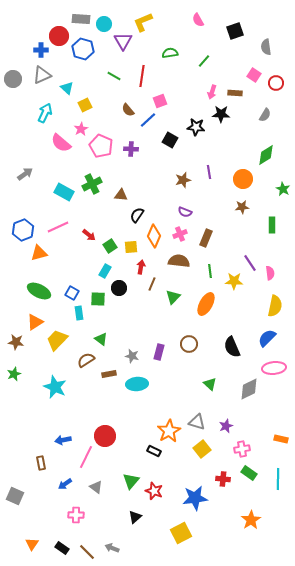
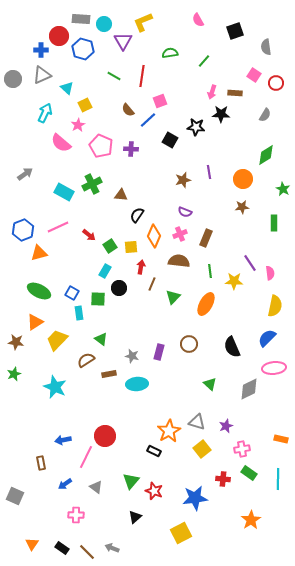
pink star at (81, 129): moved 3 px left, 4 px up
green rectangle at (272, 225): moved 2 px right, 2 px up
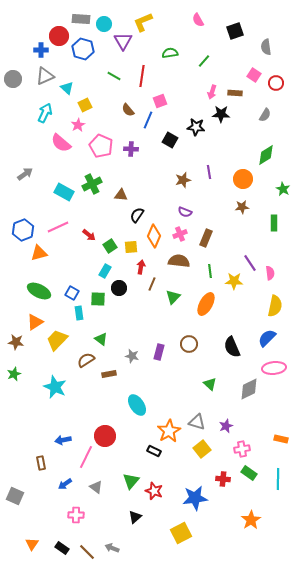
gray triangle at (42, 75): moved 3 px right, 1 px down
blue line at (148, 120): rotated 24 degrees counterclockwise
cyan ellipse at (137, 384): moved 21 px down; rotated 60 degrees clockwise
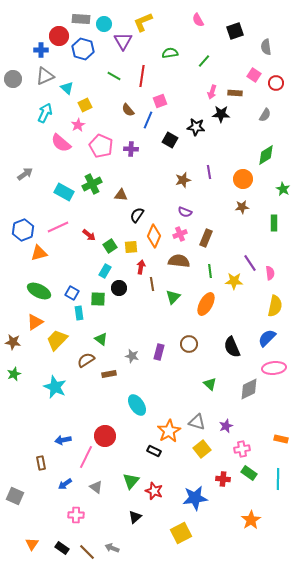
brown line at (152, 284): rotated 32 degrees counterclockwise
brown star at (16, 342): moved 3 px left
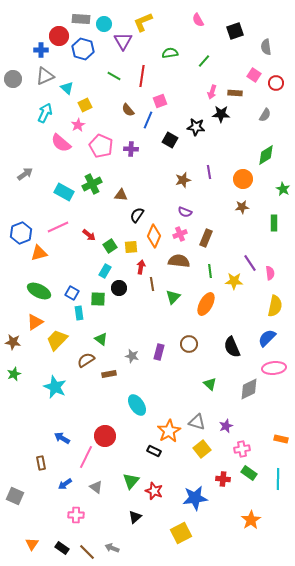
blue hexagon at (23, 230): moved 2 px left, 3 px down
blue arrow at (63, 440): moved 1 px left, 2 px up; rotated 42 degrees clockwise
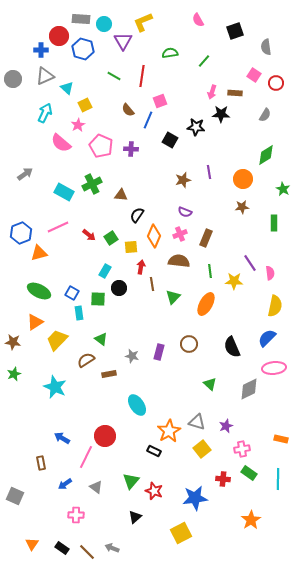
green square at (110, 246): moved 1 px right, 8 px up
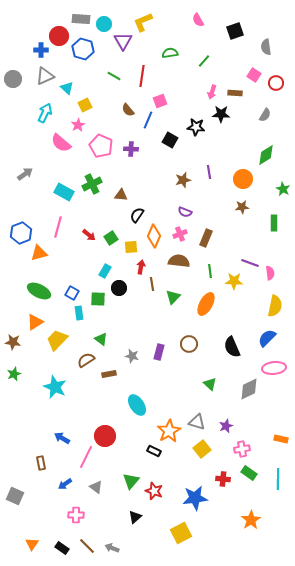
pink line at (58, 227): rotated 50 degrees counterclockwise
purple line at (250, 263): rotated 36 degrees counterclockwise
brown line at (87, 552): moved 6 px up
